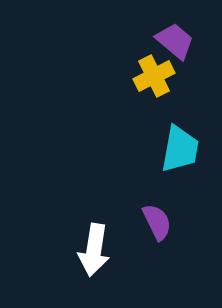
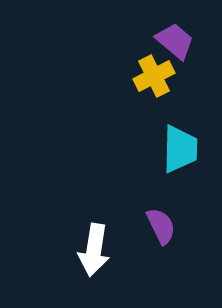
cyan trapezoid: rotated 9 degrees counterclockwise
purple semicircle: moved 4 px right, 4 px down
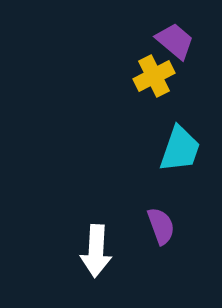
cyan trapezoid: rotated 18 degrees clockwise
purple semicircle: rotated 6 degrees clockwise
white arrow: moved 2 px right, 1 px down; rotated 6 degrees counterclockwise
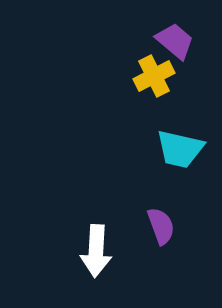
cyan trapezoid: rotated 84 degrees clockwise
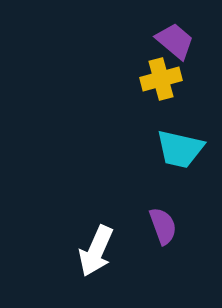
yellow cross: moved 7 px right, 3 px down; rotated 12 degrees clockwise
purple semicircle: moved 2 px right
white arrow: rotated 21 degrees clockwise
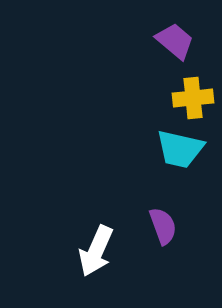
yellow cross: moved 32 px right, 19 px down; rotated 9 degrees clockwise
